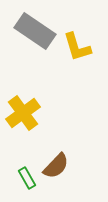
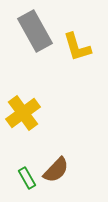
gray rectangle: rotated 27 degrees clockwise
brown semicircle: moved 4 px down
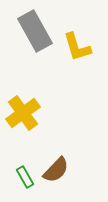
green rectangle: moved 2 px left, 1 px up
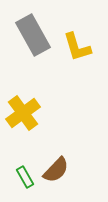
gray rectangle: moved 2 px left, 4 px down
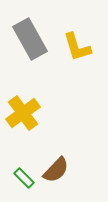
gray rectangle: moved 3 px left, 4 px down
green rectangle: moved 1 px left, 1 px down; rotated 15 degrees counterclockwise
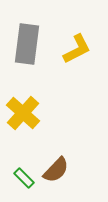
gray rectangle: moved 3 px left, 5 px down; rotated 36 degrees clockwise
yellow L-shape: moved 2 px down; rotated 100 degrees counterclockwise
yellow cross: rotated 12 degrees counterclockwise
